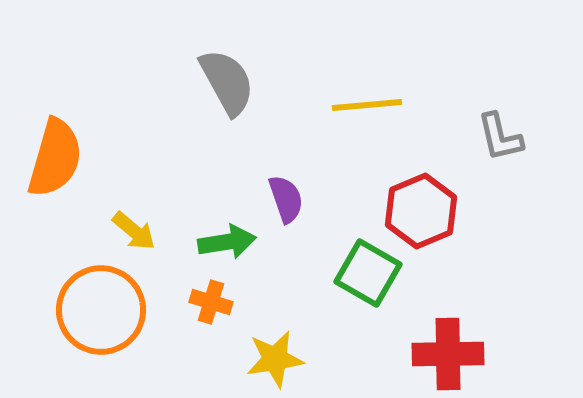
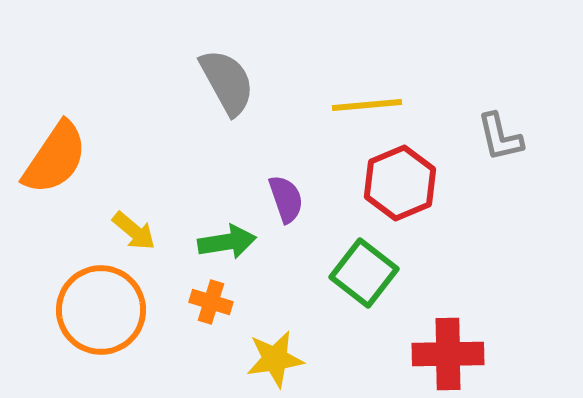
orange semicircle: rotated 18 degrees clockwise
red hexagon: moved 21 px left, 28 px up
green square: moved 4 px left; rotated 8 degrees clockwise
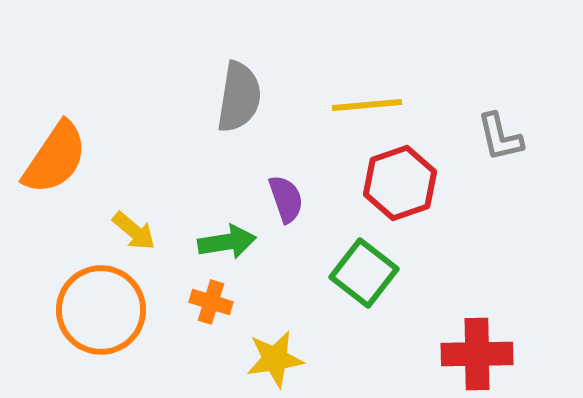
gray semicircle: moved 12 px right, 15 px down; rotated 38 degrees clockwise
red hexagon: rotated 4 degrees clockwise
red cross: moved 29 px right
